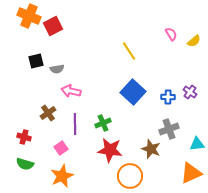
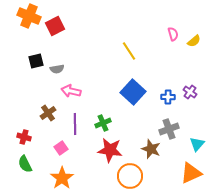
red square: moved 2 px right
pink semicircle: moved 2 px right; rotated 16 degrees clockwise
cyan triangle: rotated 42 degrees counterclockwise
green semicircle: rotated 48 degrees clockwise
orange star: moved 2 px down; rotated 10 degrees counterclockwise
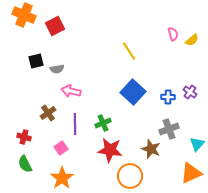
orange cross: moved 5 px left, 1 px up
yellow semicircle: moved 2 px left, 1 px up
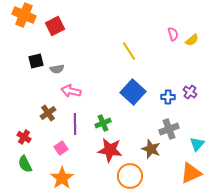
red cross: rotated 16 degrees clockwise
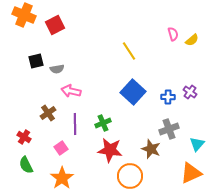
red square: moved 1 px up
green semicircle: moved 1 px right, 1 px down
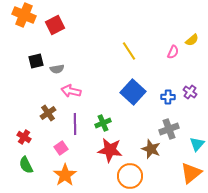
pink semicircle: moved 18 px down; rotated 40 degrees clockwise
orange triangle: rotated 15 degrees counterclockwise
orange star: moved 3 px right, 3 px up
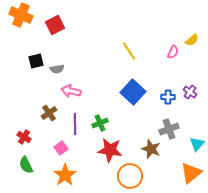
orange cross: moved 3 px left
brown cross: moved 1 px right
green cross: moved 3 px left
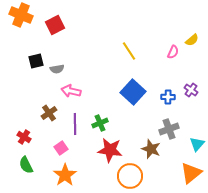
purple cross: moved 1 px right, 2 px up
